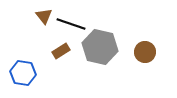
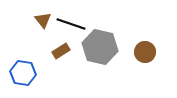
brown triangle: moved 1 px left, 4 px down
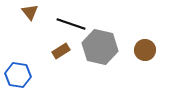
brown triangle: moved 13 px left, 8 px up
brown circle: moved 2 px up
blue hexagon: moved 5 px left, 2 px down
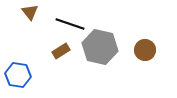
black line: moved 1 px left
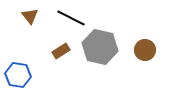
brown triangle: moved 4 px down
black line: moved 1 px right, 6 px up; rotated 8 degrees clockwise
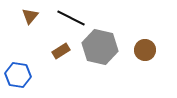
brown triangle: rotated 18 degrees clockwise
